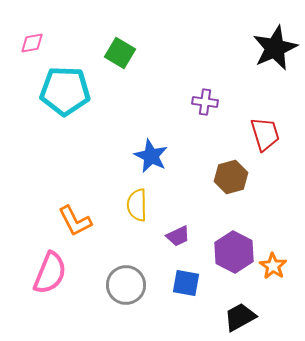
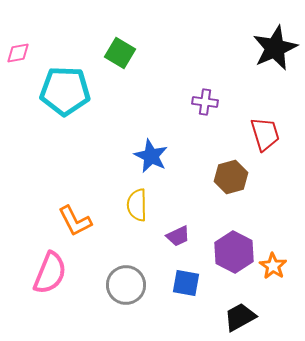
pink diamond: moved 14 px left, 10 px down
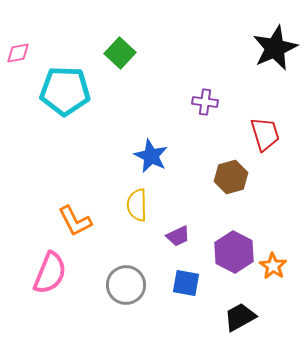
green square: rotated 12 degrees clockwise
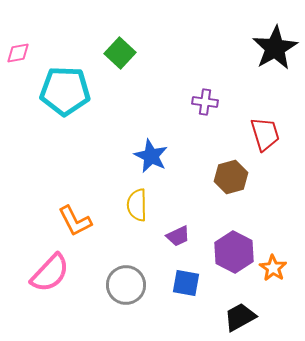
black star: rotated 6 degrees counterclockwise
orange star: moved 2 px down
pink semicircle: rotated 21 degrees clockwise
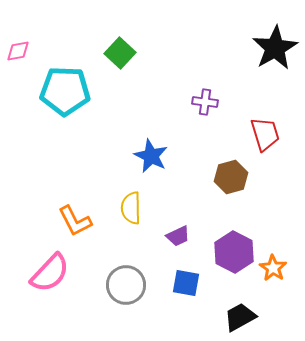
pink diamond: moved 2 px up
yellow semicircle: moved 6 px left, 3 px down
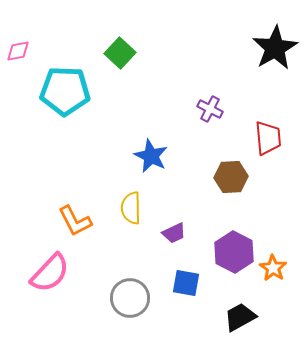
purple cross: moved 5 px right, 7 px down; rotated 20 degrees clockwise
red trapezoid: moved 3 px right, 4 px down; rotated 12 degrees clockwise
brown hexagon: rotated 12 degrees clockwise
purple trapezoid: moved 4 px left, 3 px up
gray circle: moved 4 px right, 13 px down
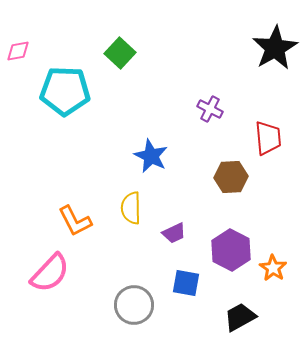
purple hexagon: moved 3 px left, 2 px up
gray circle: moved 4 px right, 7 px down
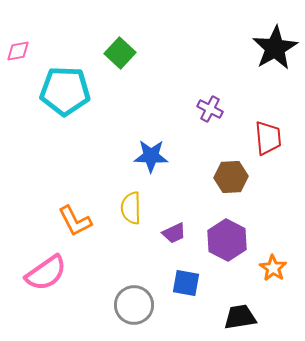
blue star: rotated 24 degrees counterclockwise
purple hexagon: moved 4 px left, 10 px up
pink semicircle: moved 4 px left; rotated 12 degrees clockwise
black trapezoid: rotated 20 degrees clockwise
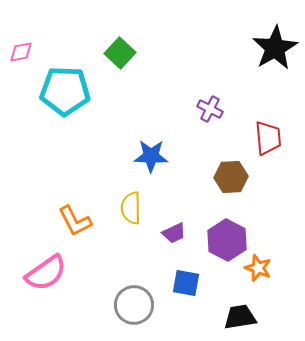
pink diamond: moved 3 px right, 1 px down
orange star: moved 15 px left; rotated 12 degrees counterclockwise
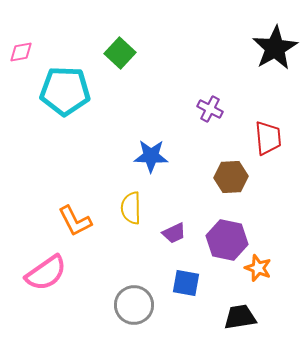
purple hexagon: rotated 15 degrees counterclockwise
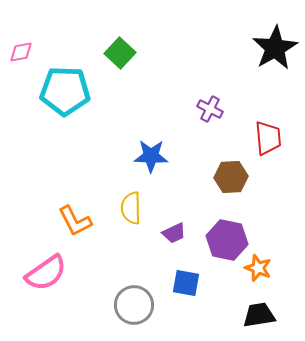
black trapezoid: moved 19 px right, 2 px up
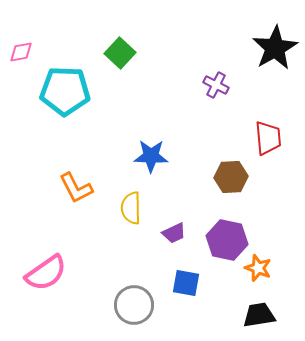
purple cross: moved 6 px right, 24 px up
orange L-shape: moved 1 px right, 33 px up
